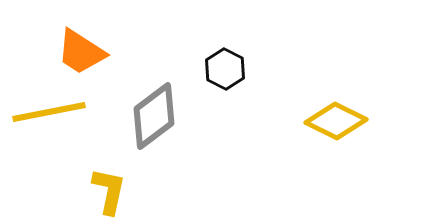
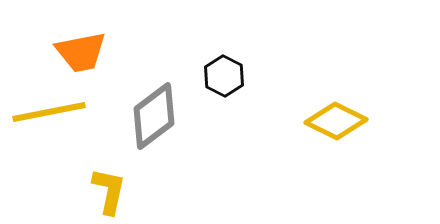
orange trapezoid: rotated 44 degrees counterclockwise
black hexagon: moved 1 px left, 7 px down
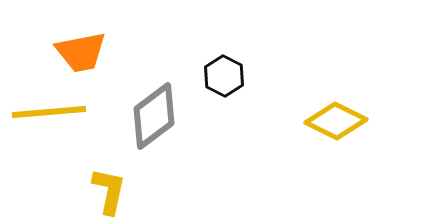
yellow line: rotated 6 degrees clockwise
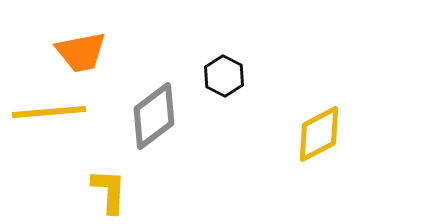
yellow diamond: moved 17 px left, 13 px down; rotated 54 degrees counterclockwise
yellow L-shape: rotated 9 degrees counterclockwise
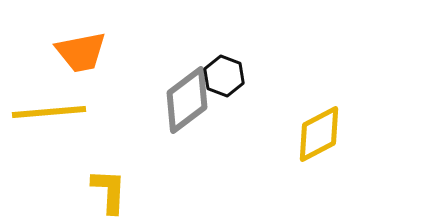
black hexagon: rotated 6 degrees counterclockwise
gray diamond: moved 33 px right, 16 px up
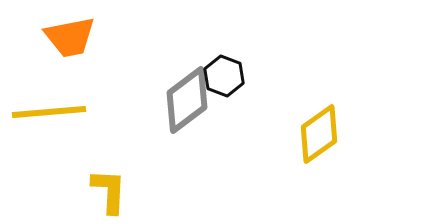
orange trapezoid: moved 11 px left, 15 px up
yellow diamond: rotated 8 degrees counterclockwise
